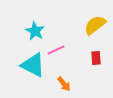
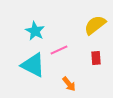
pink line: moved 3 px right
orange arrow: moved 5 px right
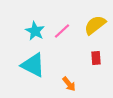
pink line: moved 3 px right, 19 px up; rotated 18 degrees counterclockwise
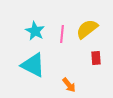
yellow semicircle: moved 8 px left, 4 px down
pink line: moved 3 px down; rotated 42 degrees counterclockwise
orange arrow: moved 1 px down
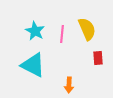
yellow semicircle: rotated 105 degrees clockwise
red rectangle: moved 2 px right
orange arrow: rotated 42 degrees clockwise
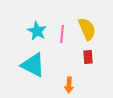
cyan star: moved 2 px right
red rectangle: moved 10 px left, 1 px up
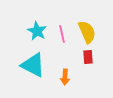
yellow semicircle: moved 3 px down
pink line: rotated 18 degrees counterclockwise
orange arrow: moved 4 px left, 8 px up
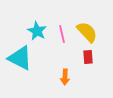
yellow semicircle: rotated 20 degrees counterclockwise
cyan triangle: moved 13 px left, 7 px up
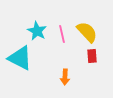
red rectangle: moved 4 px right, 1 px up
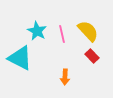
yellow semicircle: moved 1 px right, 1 px up
red rectangle: rotated 40 degrees counterclockwise
